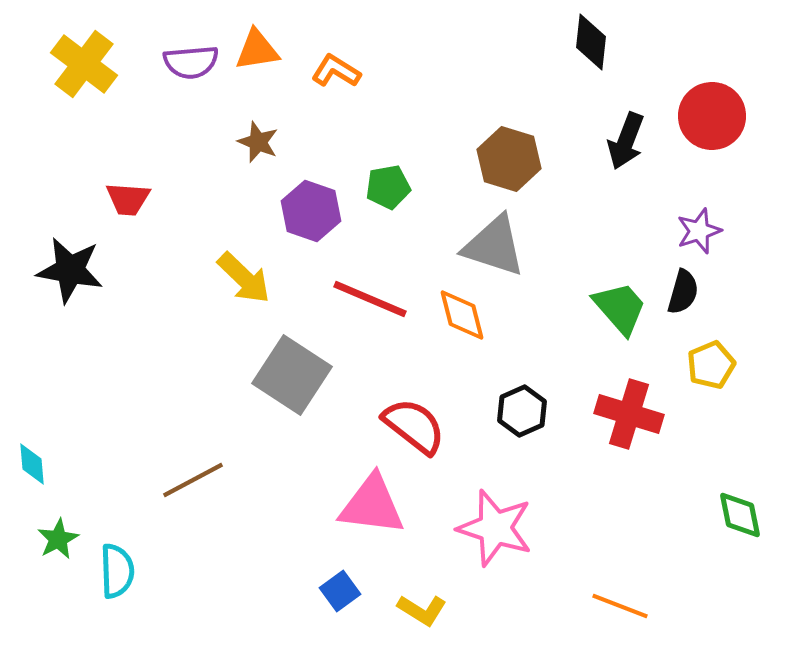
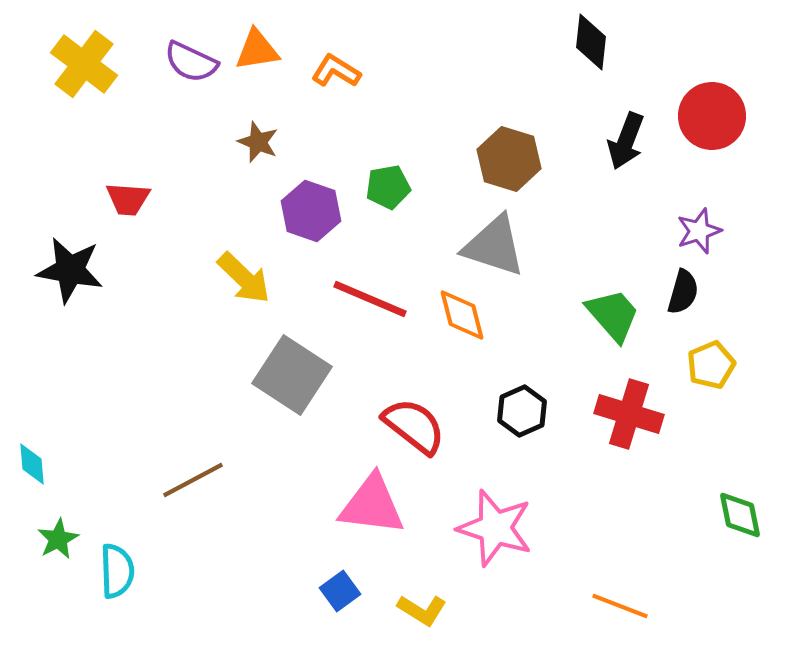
purple semicircle: rotated 30 degrees clockwise
green trapezoid: moved 7 px left, 7 px down
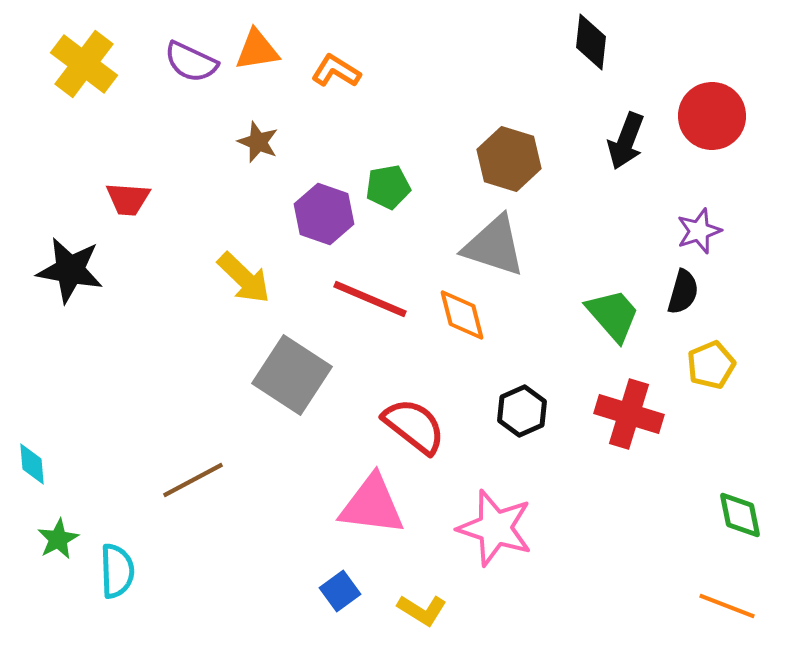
purple hexagon: moved 13 px right, 3 px down
orange line: moved 107 px right
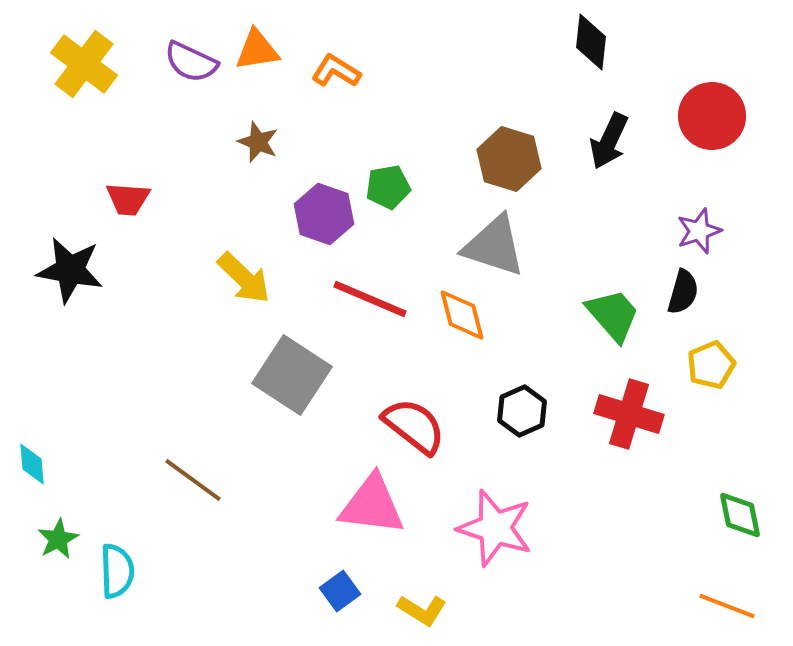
black arrow: moved 17 px left; rotated 4 degrees clockwise
brown line: rotated 64 degrees clockwise
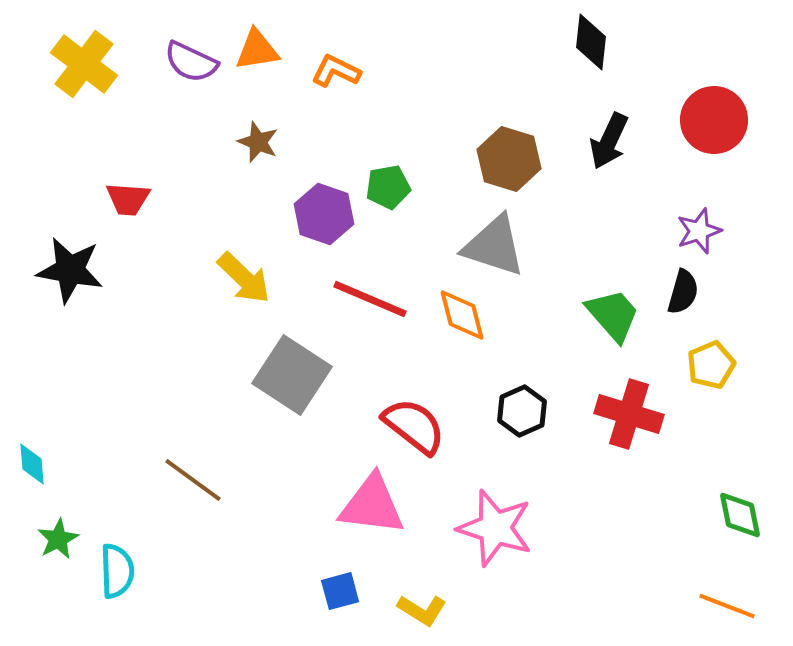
orange L-shape: rotated 6 degrees counterclockwise
red circle: moved 2 px right, 4 px down
blue square: rotated 21 degrees clockwise
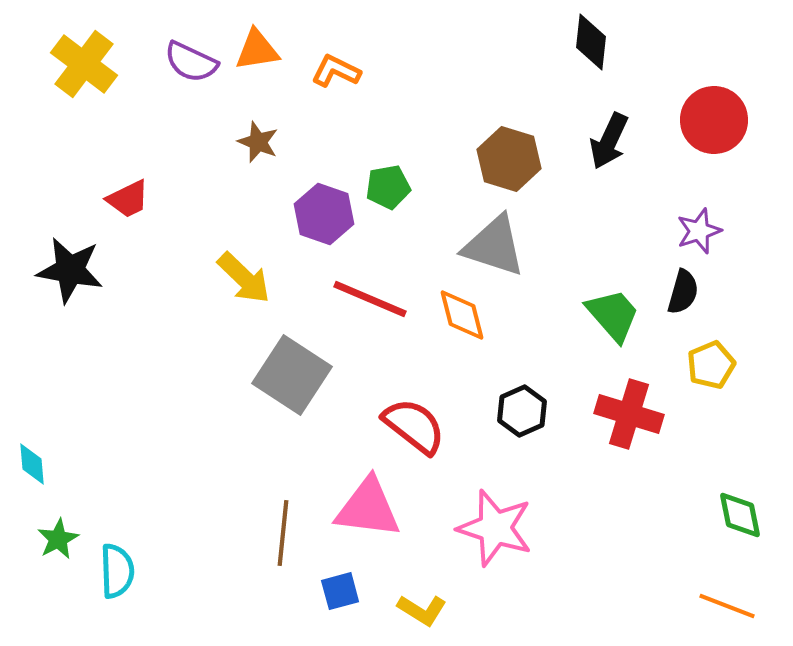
red trapezoid: rotated 30 degrees counterclockwise
brown line: moved 90 px right, 53 px down; rotated 60 degrees clockwise
pink triangle: moved 4 px left, 3 px down
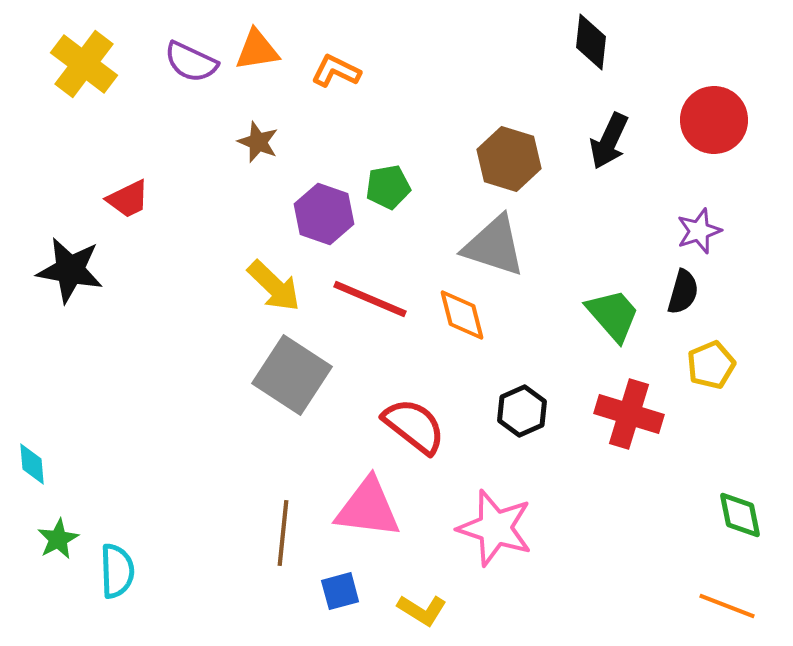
yellow arrow: moved 30 px right, 8 px down
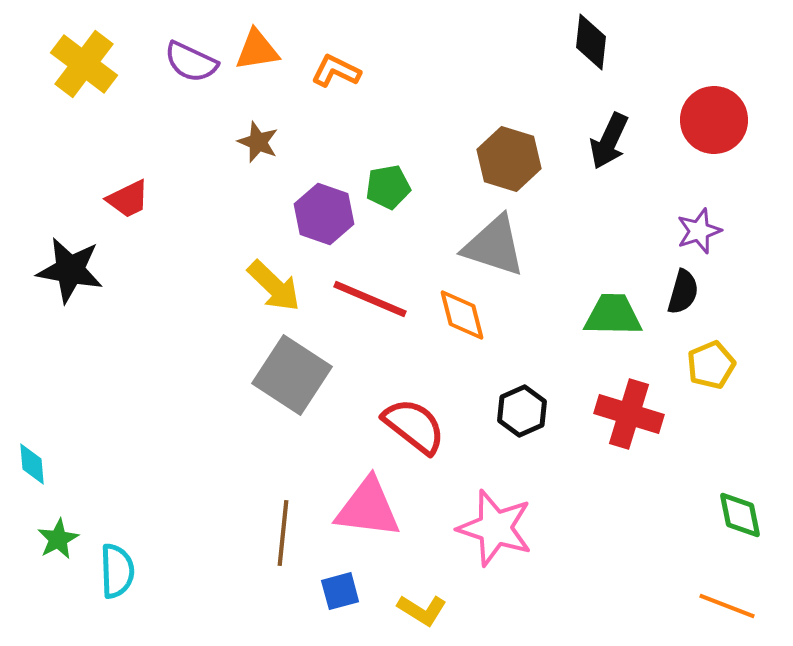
green trapezoid: rotated 48 degrees counterclockwise
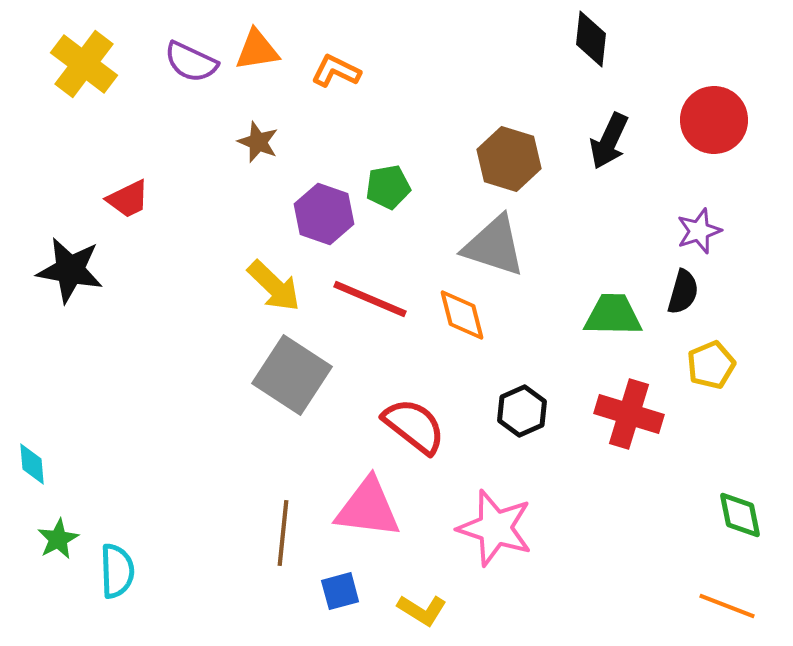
black diamond: moved 3 px up
